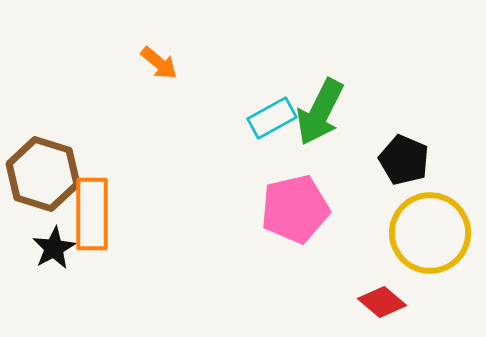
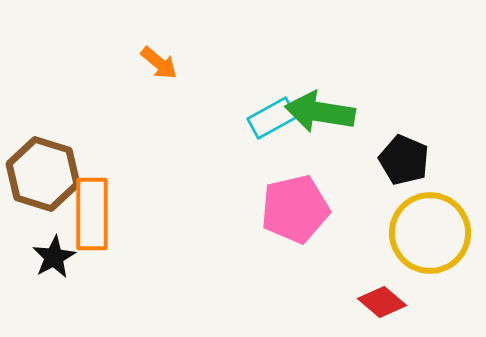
green arrow: rotated 72 degrees clockwise
black star: moved 9 px down
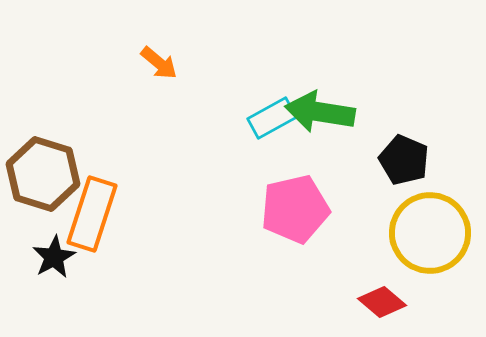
orange rectangle: rotated 18 degrees clockwise
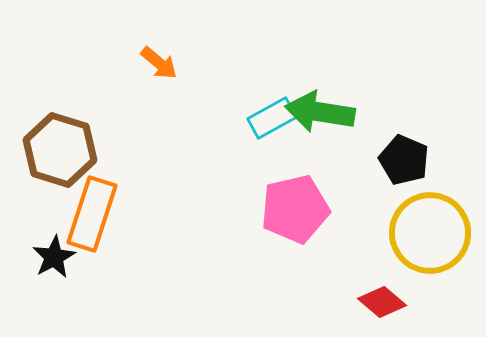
brown hexagon: moved 17 px right, 24 px up
